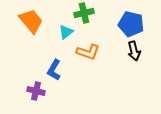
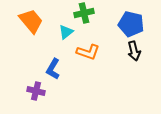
blue L-shape: moved 1 px left, 1 px up
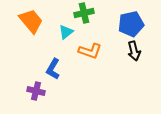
blue pentagon: rotated 25 degrees counterclockwise
orange L-shape: moved 2 px right, 1 px up
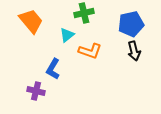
cyan triangle: moved 1 px right, 3 px down
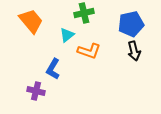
orange L-shape: moved 1 px left
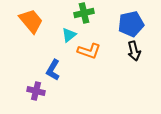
cyan triangle: moved 2 px right
blue L-shape: moved 1 px down
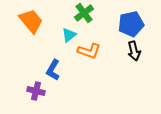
green cross: rotated 24 degrees counterclockwise
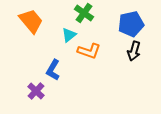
green cross: rotated 18 degrees counterclockwise
black arrow: rotated 30 degrees clockwise
purple cross: rotated 30 degrees clockwise
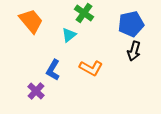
orange L-shape: moved 2 px right, 17 px down; rotated 10 degrees clockwise
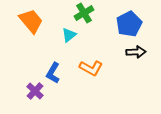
green cross: rotated 24 degrees clockwise
blue pentagon: moved 2 px left; rotated 15 degrees counterclockwise
black arrow: moved 2 px right, 1 px down; rotated 108 degrees counterclockwise
blue L-shape: moved 3 px down
purple cross: moved 1 px left
